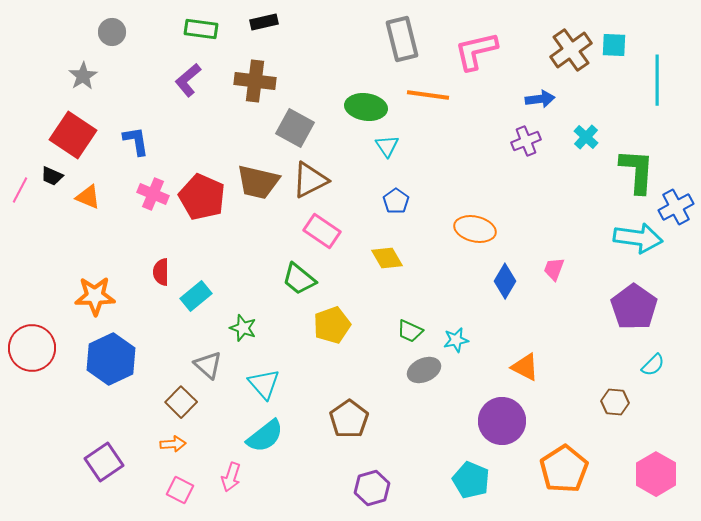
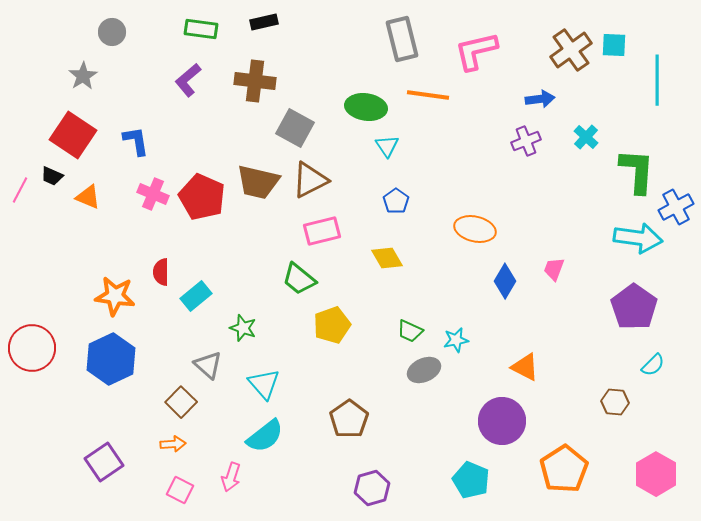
pink rectangle at (322, 231): rotated 48 degrees counterclockwise
orange star at (95, 296): moved 20 px right; rotated 9 degrees clockwise
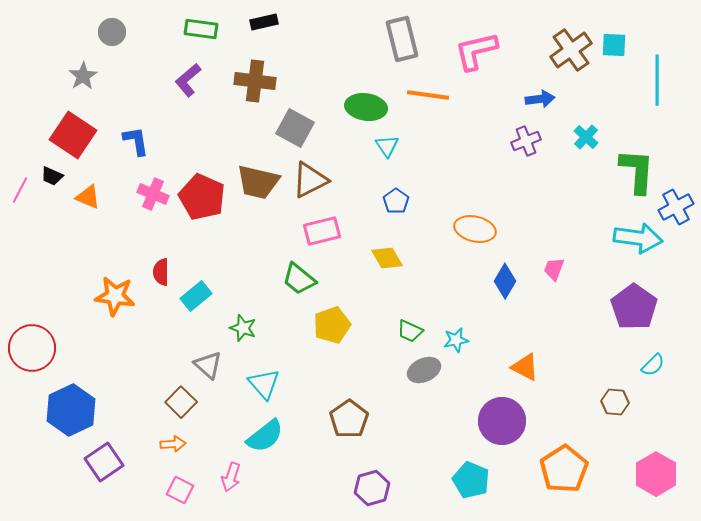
blue hexagon at (111, 359): moved 40 px left, 51 px down
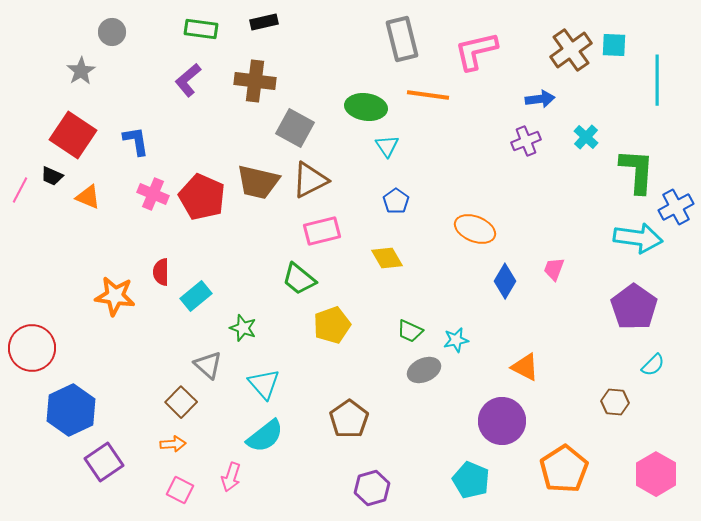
gray star at (83, 76): moved 2 px left, 5 px up
orange ellipse at (475, 229): rotated 9 degrees clockwise
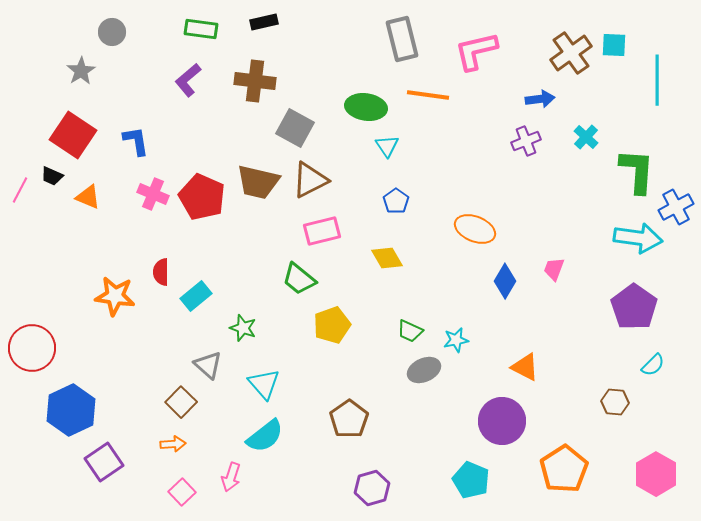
brown cross at (571, 50): moved 3 px down
pink square at (180, 490): moved 2 px right, 2 px down; rotated 20 degrees clockwise
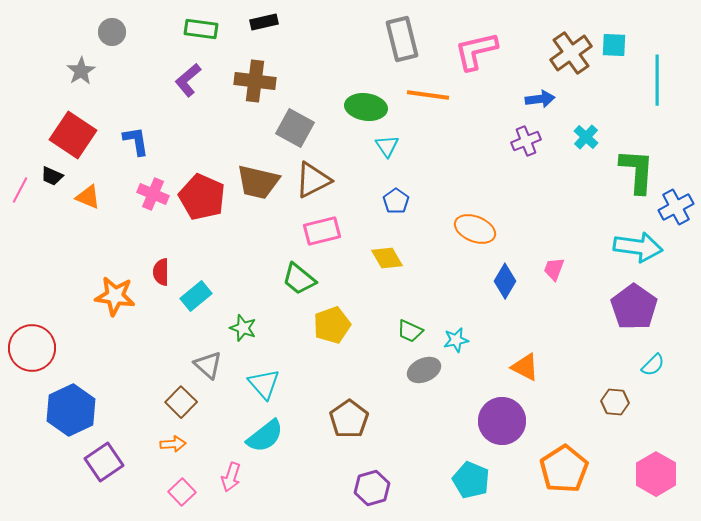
brown triangle at (310, 180): moved 3 px right
cyan arrow at (638, 238): moved 9 px down
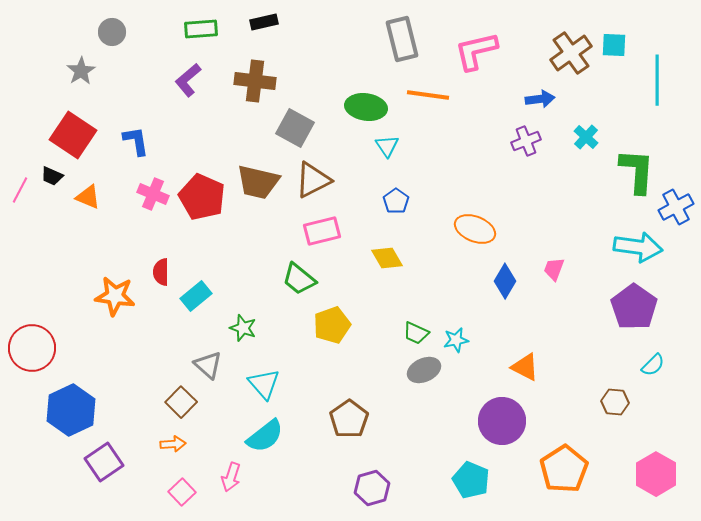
green rectangle at (201, 29): rotated 12 degrees counterclockwise
green trapezoid at (410, 331): moved 6 px right, 2 px down
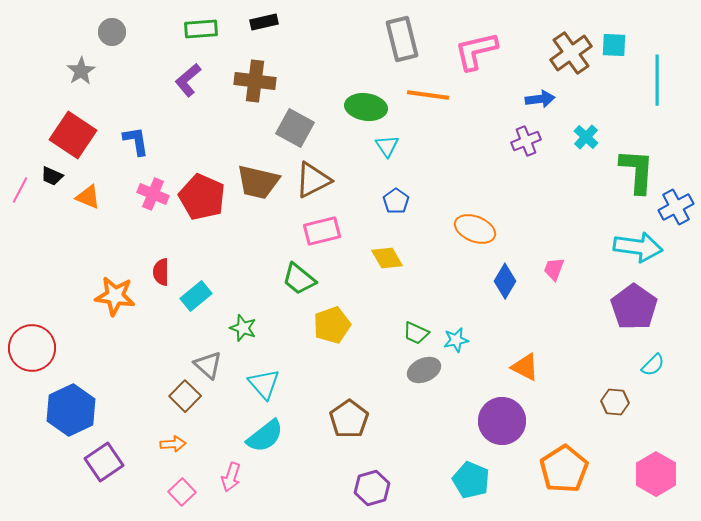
brown square at (181, 402): moved 4 px right, 6 px up
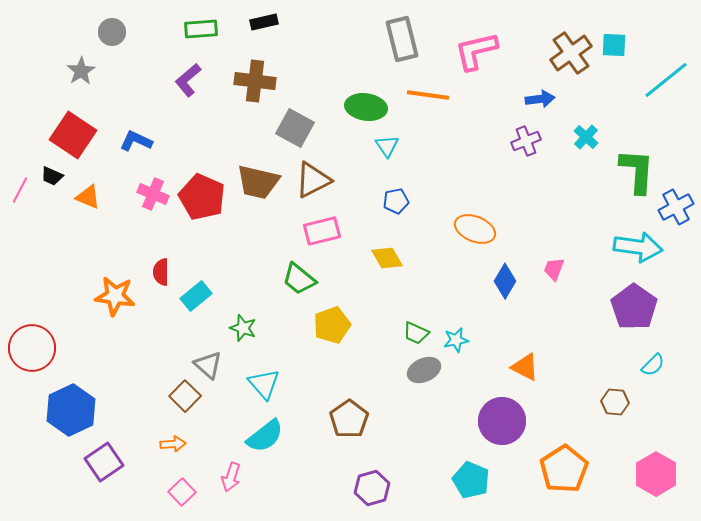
cyan line at (657, 80): moved 9 px right; rotated 51 degrees clockwise
blue L-shape at (136, 141): rotated 56 degrees counterclockwise
blue pentagon at (396, 201): rotated 25 degrees clockwise
